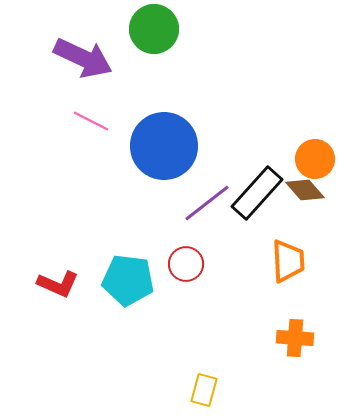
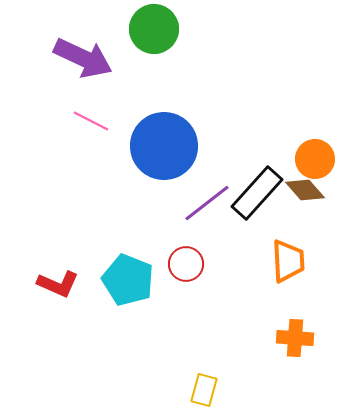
cyan pentagon: rotated 15 degrees clockwise
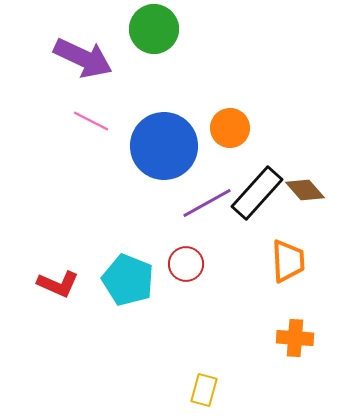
orange circle: moved 85 px left, 31 px up
purple line: rotated 9 degrees clockwise
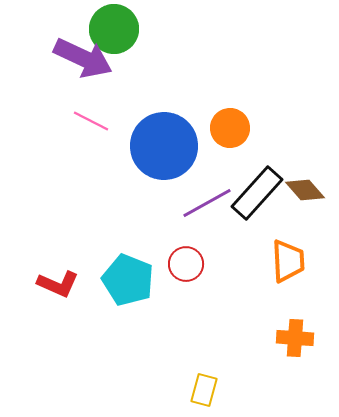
green circle: moved 40 px left
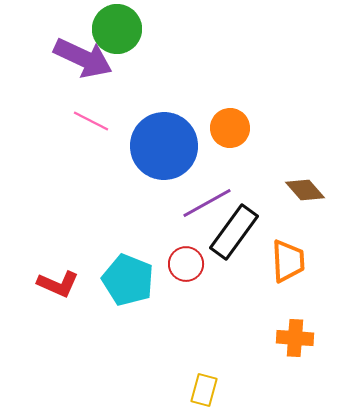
green circle: moved 3 px right
black rectangle: moved 23 px left, 39 px down; rotated 6 degrees counterclockwise
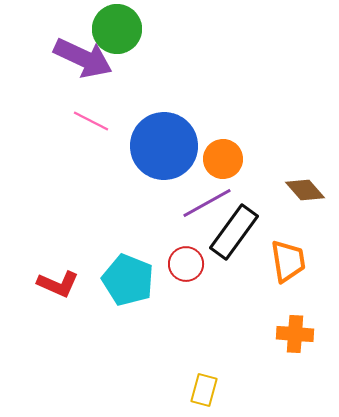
orange circle: moved 7 px left, 31 px down
orange trapezoid: rotated 6 degrees counterclockwise
orange cross: moved 4 px up
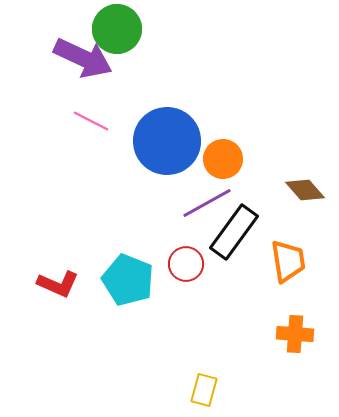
blue circle: moved 3 px right, 5 px up
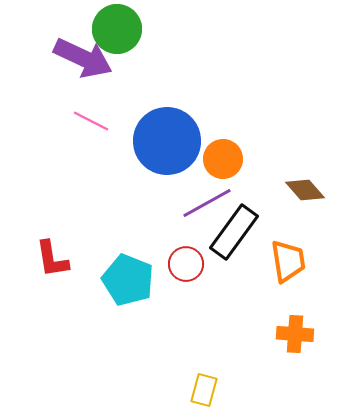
red L-shape: moved 6 px left, 25 px up; rotated 57 degrees clockwise
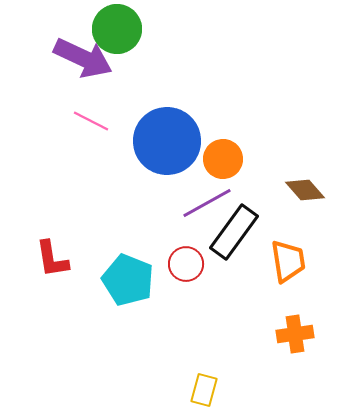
orange cross: rotated 12 degrees counterclockwise
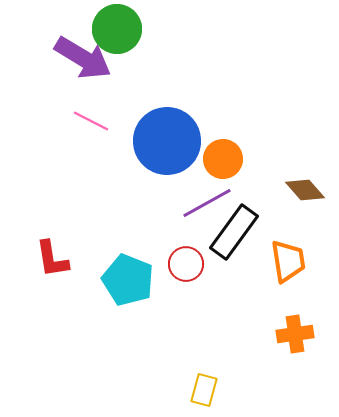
purple arrow: rotated 6 degrees clockwise
